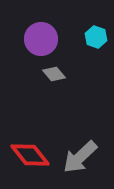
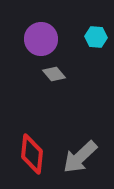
cyan hexagon: rotated 15 degrees counterclockwise
red diamond: moved 2 px right, 1 px up; rotated 45 degrees clockwise
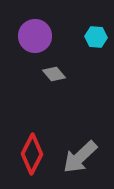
purple circle: moved 6 px left, 3 px up
red diamond: rotated 21 degrees clockwise
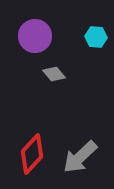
red diamond: rotated 15 degrees clockwise
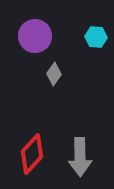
gray diamond: rotated 75 degrees clockwise
gray arrow: rotated 48 degrees counterclockwise
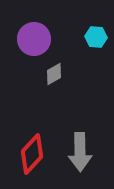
purple circle: moved 1 px left, 3 px down
gray diamond: rotated 25 degrees clockwise
gray arrow: moved 5 px up
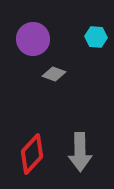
purple circle: moved 1 px left
gray diamond: rotated 50 degrees clockwise
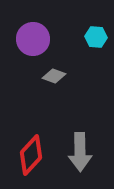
gray diamond: moved 2 px down
red diamond: moved 1 px left, 1 px down
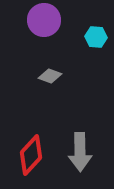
purple circle: moved 11 px right, 19 px up
gray diamond: moved 4 px left
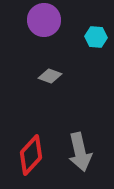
gray arrow: rotated 12 degrees counterclockwise
